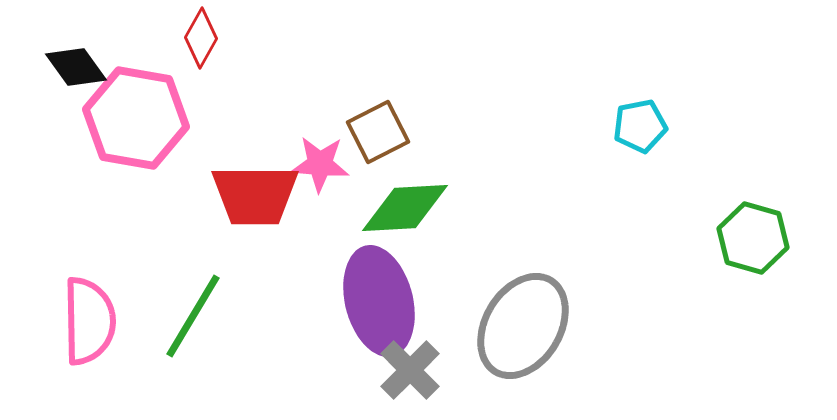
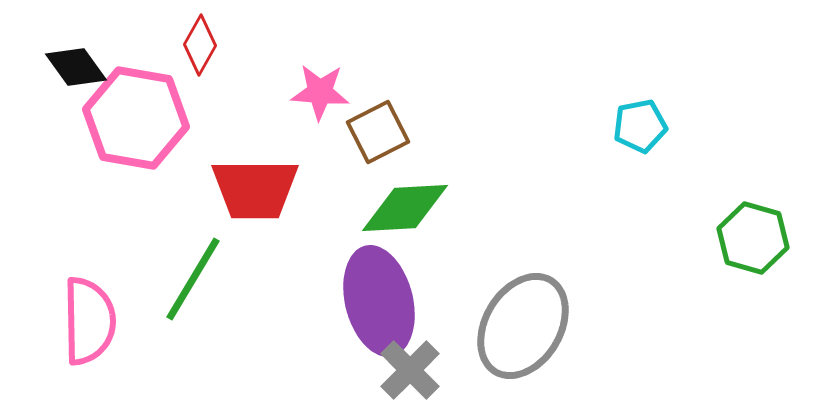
red diamond: moved 1 px left, 7 px down
pink star: moved 72 px up
red trapezoid: moved 6 px up
green line: moved 37 px up
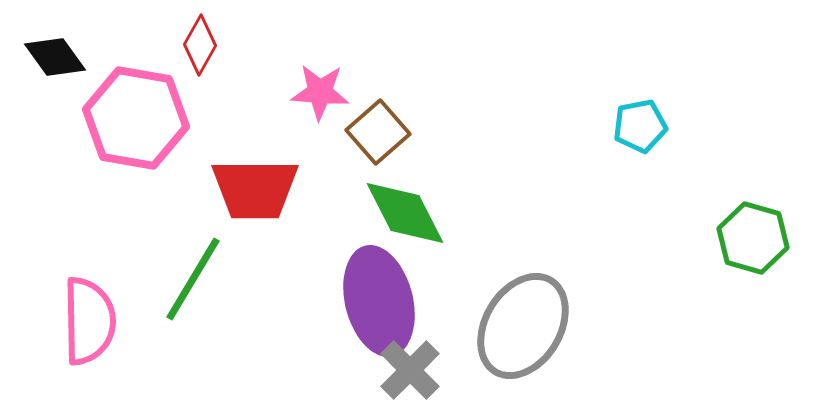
black diamond: moved 21 px left, 10 px up
brown square: rotated 14 degrees counterclockwise
green diamond: moved 5 px down; rotated 66 degrees clockwise
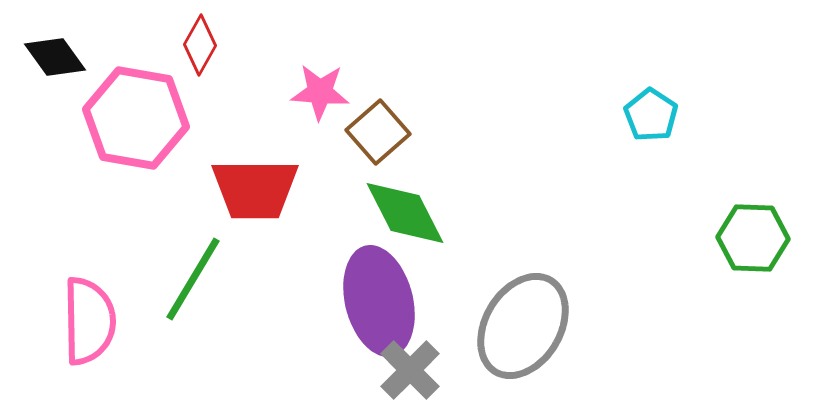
cyan pentagon: moved 11 px right, 11 px up; rotated 28 degrees counterclockwise
green hexagon: rotated 14 degrees counterclockwise
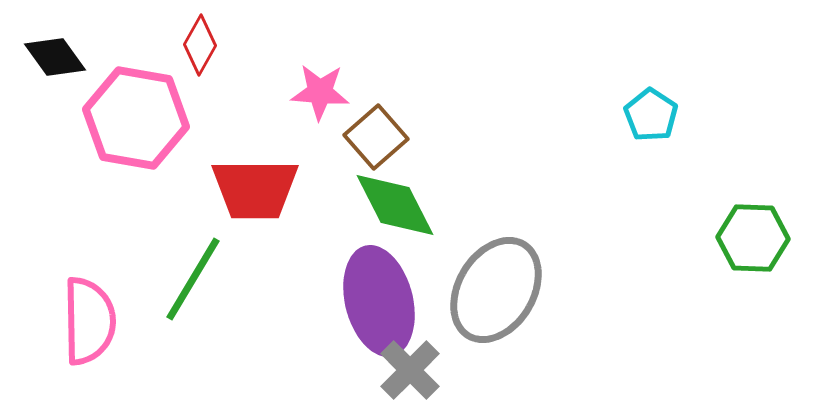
brown square: moved 2 px left, 5 px down
green diamond: moved 10 px left, 8 px up
gray ellipse: moved 27 px left, 36 px up
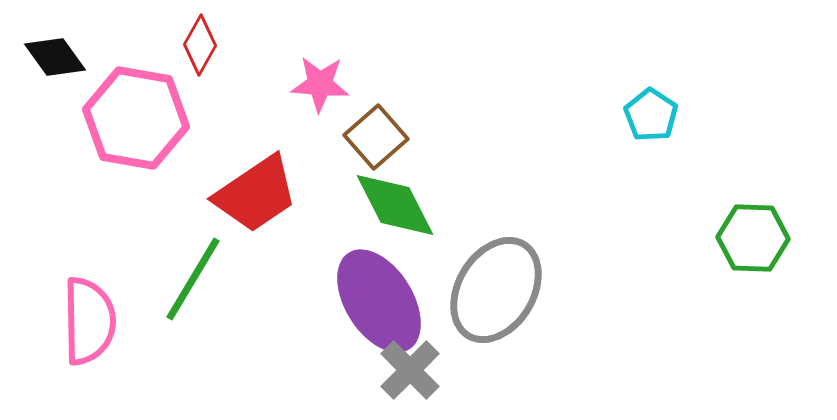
pink star: moved 8 px up
red trapezoid: moved 1 px right, 5 px down; rotated 34 degrees counterclockwise
purple ellipse: rotated 18 degrees counterclockwise
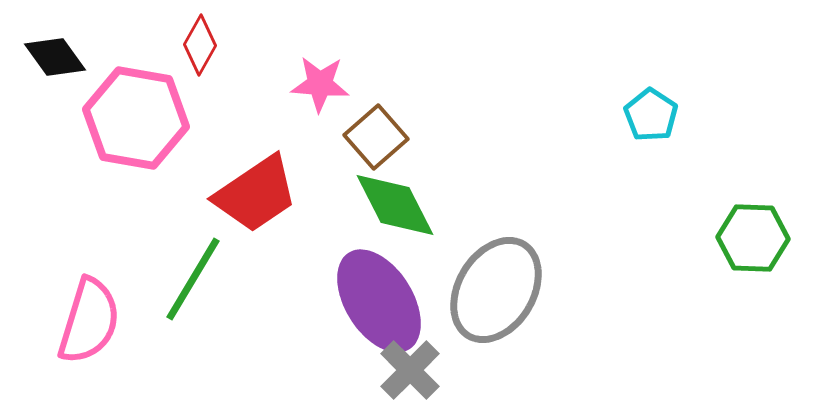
pink semicircle: rotated 18 degrees clockwise
